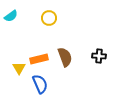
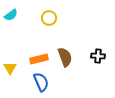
cyan semicircle: moved 1 px up
black cross: moved 1 px left
yellow triangle: moved 9 px left
blue semicircle: moved 1 px right, 2 px up
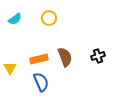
cyan semicircle: moved 4 px right, 4 px down
black cross: rotated 24 degrees counterclockwise
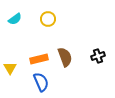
yellow circle: moved 1 px left, 1 px down
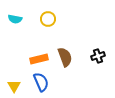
cyan semicircle: rotated 48 degrees clockwise
yellow triangle: moved 4 px right, 18 px down
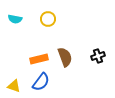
blue semicircle: rotated 60 degrees clockwise
yellow triangle: rotated 40 degrees counterclockwise
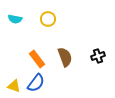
orange rectangle: moved 2 px left; rotated 66 degrees clockwise
blue semicircle: moved 5 px left, 1 px down
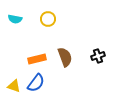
orange rectangle: rotated 66 degrees counterclockwise
